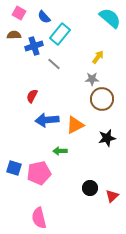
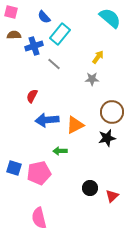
pink square: moved 8 px left, 1 px up; rotated 16 degrees counterclockwise
brown circle: moved 10 px right, 13 px down
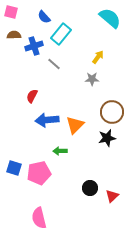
cyan rectangle: moved 1 px right
orange triangle: rotated 18 degrees counterclockwise
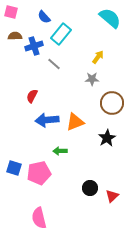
brown semicircle: moved 1 px right, 1 px down
brown circle: moved 9 px up
orange triangle: moved 3 px up; rotated 24 degrees clockwise
black star: rotated 18 degrees counterclockwise
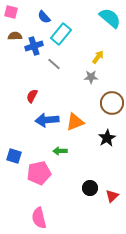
gray star: moved 1 px left, 2 px up
blue square: moved 12 px up
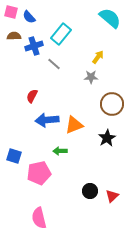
blue semicircle: moved 15 px left
brown semicircle: moved 1 px left
brown circle: moved 1 px down
orange triangle: moved 1 px left, 3 px down
black circle: moved 3 px down
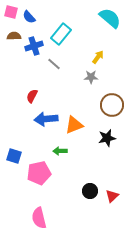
brown circle: moved 1 px down
blue arrow: moved 1 px left, 1 px up
black star: rotated 18 degrees clockwise
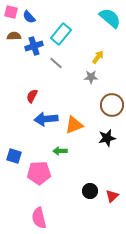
gray line: moved 2 px right, 1 px up
pink pentagon: rotated 10 degrees clockwise
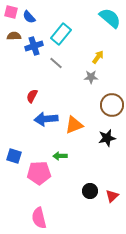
green arrow: moved 5 px down
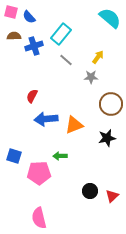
gray line: moved 10 px right, 3 px up
brown circle: moved 1 px left, 1 px up
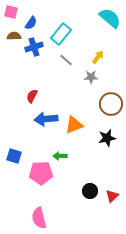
blue semicircle: moved 2 px right, 6 px down; rotated 104 degrees counterclockwise
blue cross: moved 1 px down
pink pentagon: moved 2 px right
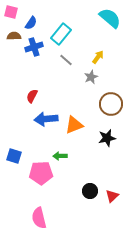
gray star: rotated 24 degrees counterclockwise
